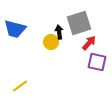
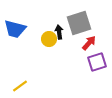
yellow circle: moved 2 px left, 3 px up
purple square: rotated 30 degrees counterclockwise
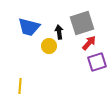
gray square: moved 3 px right
blue trapezoid: moved 14 px right, 2 px up
yellow circle: moved 7 px down
yellow line: rotated 49 degrees counterclockwise
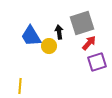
blue trapezoid: moved 2 px right, 9 px down; rotated 45 degrees clockwise
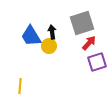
black arrow: moved 7 px left
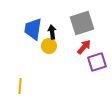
blue trapezoid: moved 2 px right, 7 px up; rotated 40 degrees clockwise
red arrow: moved 5 px left, 4 px down
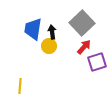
gray square: rotated 25 degrees counterclockwise
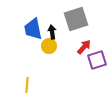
gray square: moved 6 px left, 4 px up; rotated 25 degrees clockwise
blue trapezoid: rotated 20 degrees counterclockwise
purple square: moved 2 px up
yellow line: moved 7 px right, 1 px up
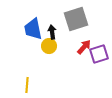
purple square: moved 2 px right, 6 px up
